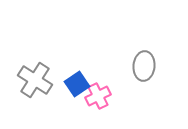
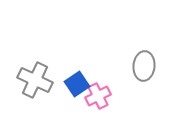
gray cross: rotated 8 degrees counterclockwise
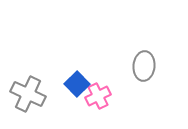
gray cross: moved 7 px left, 14 px down
blue square: rotated 10 degrees counterclockwise
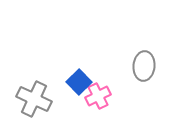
blue square: moved 2 px right, 2 px up
gray cross: moved 6 px right, 5 px down
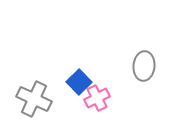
pink cross: moved 1 px left, 2 px down
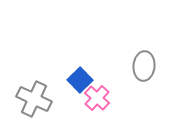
blue square: moved 1 px right, 2 px up
pink cross: rotated 20 degrees counterclockwise
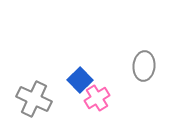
pink cross: rotated 15 degrees clockwise
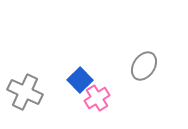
gray ellipse: rotated 28 degrees clockwise
gray cross: moved 9 px left, 7 px up
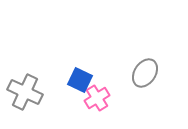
gray ellipse: moved 1 px right, 7 px down
blue square: rotated 20 degrees counterclockwise
